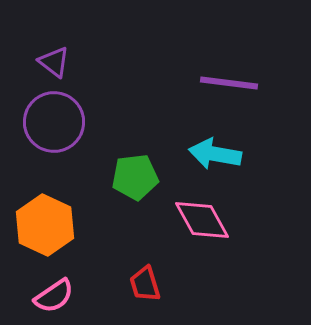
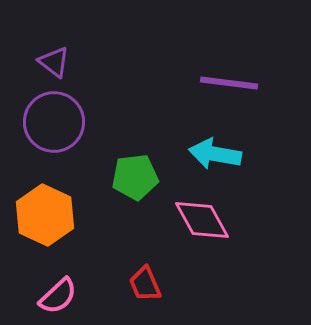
orange hexagon: moved 10 px up
red trapezoid: rotated 6 degrees counterclockwise
pink semicircle: moved 4 px right; rotated 9 degrees counterclockwise
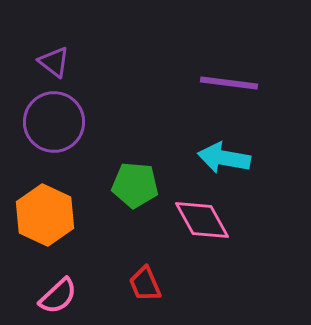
cyan arrow: moved 9 px right, 4 px down
green pentagon: moved 8 px down; rotated 12 degrees clockwise
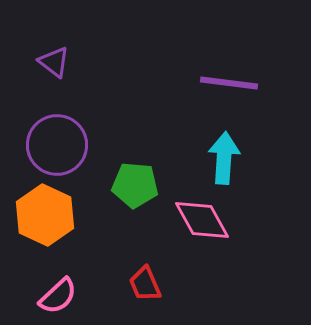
purple circle: moved 3 px right, 23 px down
cyan arrow: rotated 84 degrees clockwise
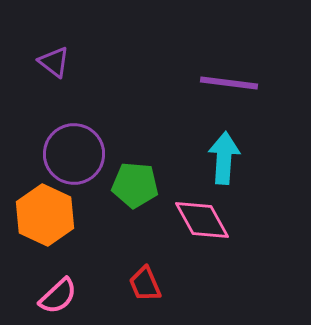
purple circle: moved 17 px right, 9 px down
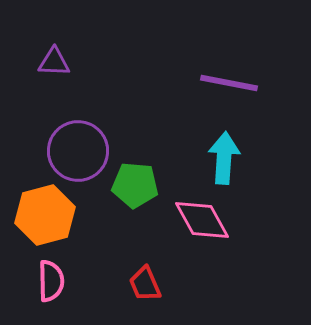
purple triangle: rotated 36 degrees counterclockwise
purple line: rotated 4 degrees clockwise
purple circle: moved 4 px right, 3 px up
orange hexagon: rotated 20 degrees clockwise
pink semicircle: moved 7 px left, 15 px up; rotated 48 degrees counterclockwise
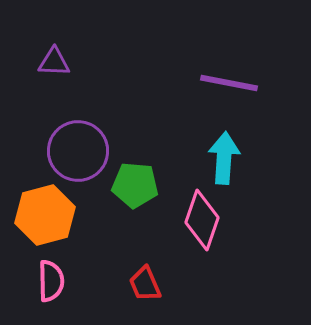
pink diamond: rotated 48 degrees clockwise
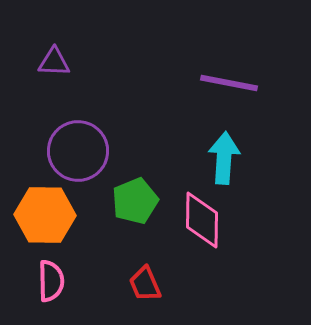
green pentagon: moved 16 px down; rotated 27 degrees counterclockwise
orange hexagon: rotated 16 degrees clockwise
pink diamond: rotated 18 degrees counterclockwise
